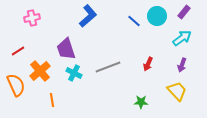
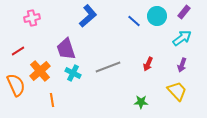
cyan cross: moved 1 px left
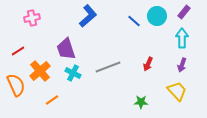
cyan arrow: rotated 54 degrees counterclockwise
orange line: rotated 64 degrees clockwise
